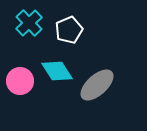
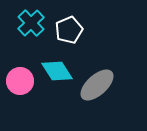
cyan cross: moved 2 px right
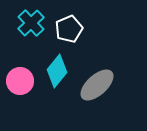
white pentagon: moved 1 px up
cyan diamond: rotated 72 degrees clockwise
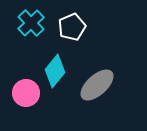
white pentagon: moved 3 px right, 2 px up
cyan diamond: moved 2 px left
pink circle: moved 6 px right, 12 px down
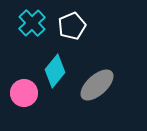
cyan cross: moved 1 px right
white pentagon: moved 1 px up
pink circle: moved 2 px left
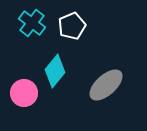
cyan cross: rotated 8 degrees counterclockwise
gray ellipse: moved 9 px right
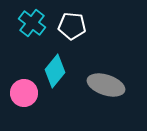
white pentagon: rotated 28 degrees clockwise
gray ellipse: rotated 60 degrees clockwise
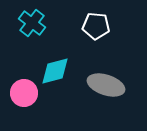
white pentagon: moved 24 px right
cyan diamond: rotated 36 degrees clockwise
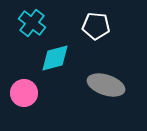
cyan diamond: moved 13 px up
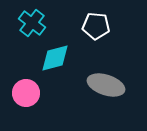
pink circle: moved 2 px right
